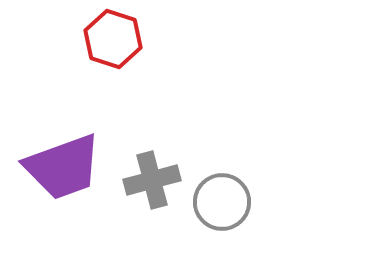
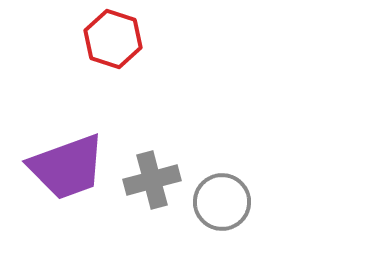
purple trapezoid: moved 4 px right
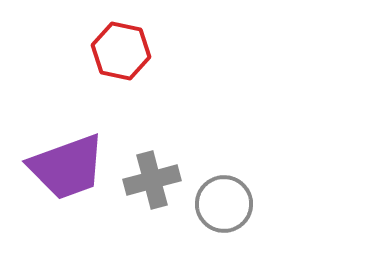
red hexagon: moved 8 px right, 12 px down; rotated 6 degrees counterclockwise
gray circle: moved 2 px right, 2 px down
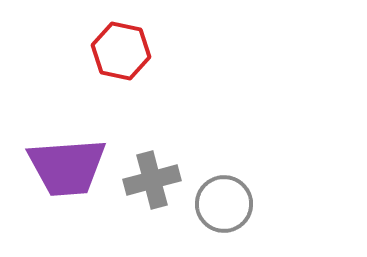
purple trapezoid: rotated 16 degrees clockwise
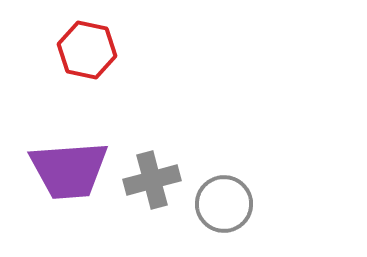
red hexagon: moved 34 px left, 1 px up
purple trapezoid: moved 2 px right, 3 px down
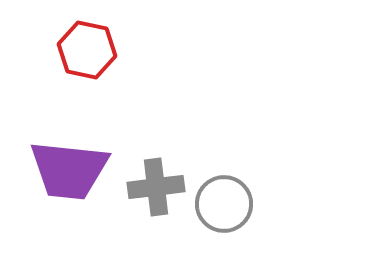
purple trapezoid: rotated 10 degrees clockwise
gray cross: moved 4 px right, 7 px down; rotated 8 degrees clockwise
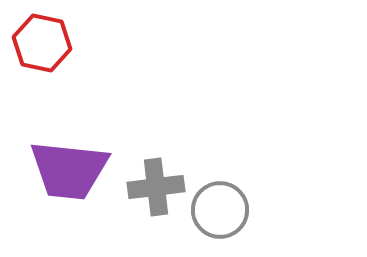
red hexagon: moved 45 px left, 7 px up
gray circle: moved 4 px left, 6 px down
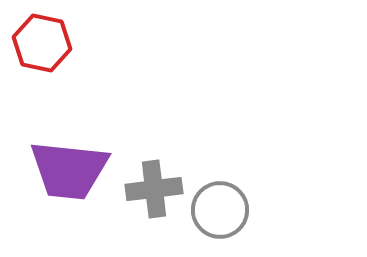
gray cross: moved 2 px left, 2 px down
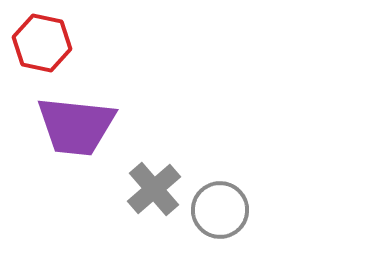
purple trapezoid: moved 7 px right, 44 px up
gray cross: rotated 34 degrees counterclockwise
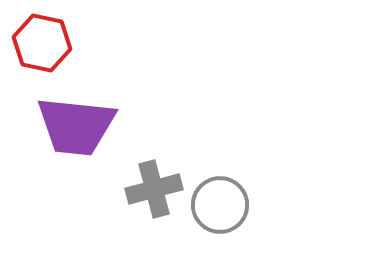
gray cross: rotated 26 degrees clockwise
gray circle: moved 5 px up
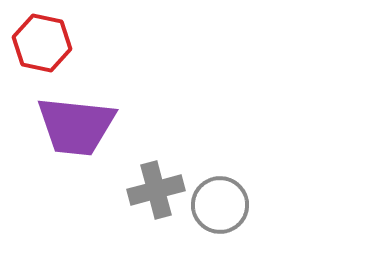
gray cross: moved 2 px right, 1 px down
